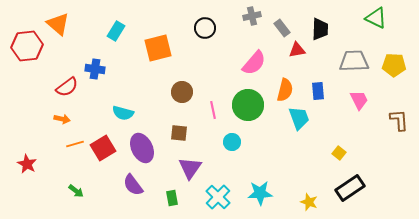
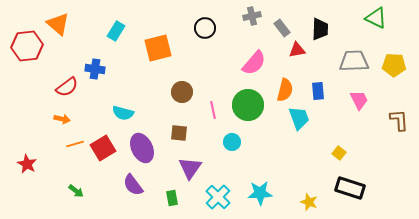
black rectangle: rotated 52 degrees clockwise
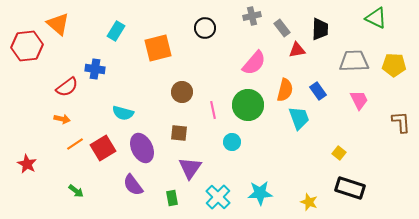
blue rectangle: rotated 30 degrees counterclockwise
brown L-shape: moved 2 px right, 2 px down
orange line: rotated 18 degrees counterclockwise
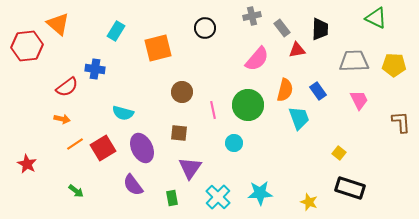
pink semicircle: moved 3 px right, 4 px up
cyan circle: moved 2 px right, 1 px down
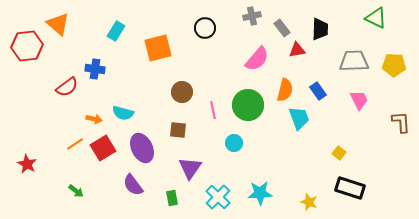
orange arrow: moved 32 px right
brown square: moved 1 px left, 3 px up
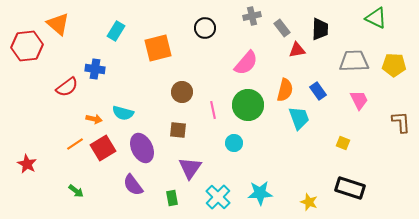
pink semicircle: moved 11 px left, 4 px down
yellow square: moved 4 px right, 10 px up; rotated 16 degrees counterclockwise
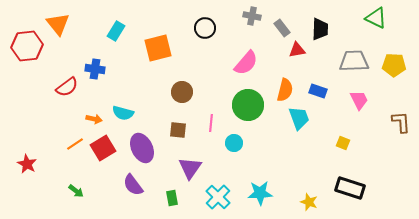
gray cross: rotated 24 degrees clockwise
orange triangle: rotated 10 degrees clockwise
blue rectangle: rotated 36 degrees counterclockwise
pink line: moved 2 px left, 13 px down; rotated 18 degrees clockwise
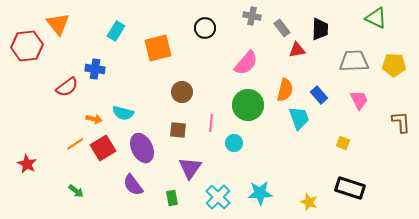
blue rectangle: moved 1 px right, 4 px down; rotated 30 degrees clockwise
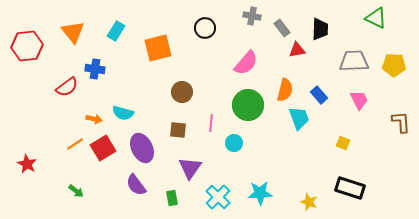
orange triangle: moved 15 px right, 8 px down
purple semicircle: moved 3 px right
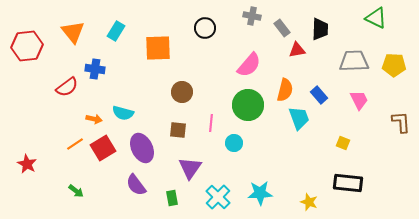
orange square: rotated 12 degrees clockwise
pink semicircle: moved 3 px right, 2 px down
black rectangle: moved 2 px left, 5 px up; rotated 12 degrees counterclockwise
